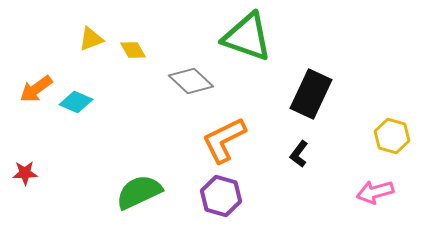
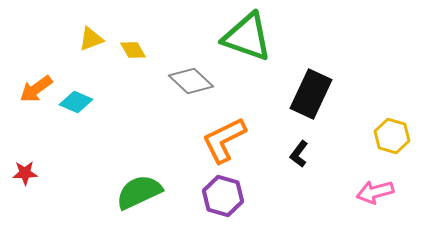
purple hexagon: moved 2 px right
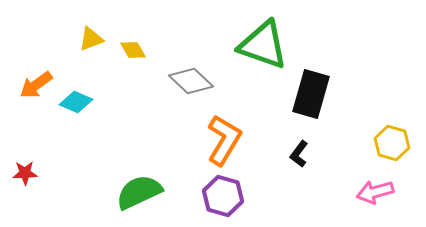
green triangle: moved 16 px right, 8 px down
orange arrow: moved 4 px up
black rectangle: rotated 9 degrees counterclockwise
yellow hexagon: moved 7 px down
orange L-shape: rotated 147 degrees clockwise
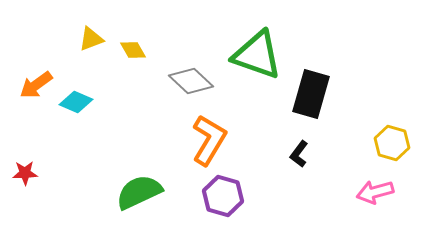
green triangle: moved 6 px left, 10 px down
orange L-shape: moved 15 px left
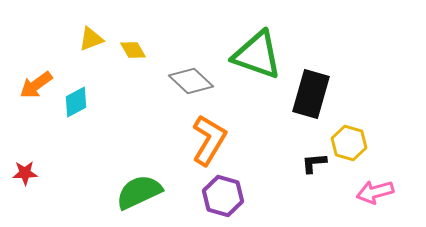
cyan diamond: rotated 52 degrees counterclockwise
yellow hexagon: moved 43 px left
black L-shape: moved 15 px right, 9 px down; rotated 48 degrees clockwise
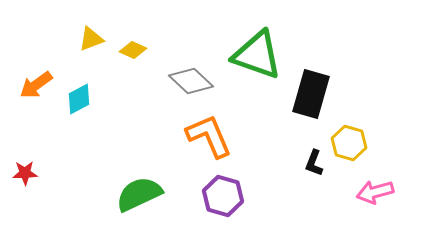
yellow diamond: rotated 36 degrees counterclockwise
cyan diamond: moved 3 px right, 3 px up
orange L-shape: moved 4 px up; rotated 54 degrees counterclockwise
black L-shape: rotated 64 degrees counterclockwise
green semicircle: moved 2 px down
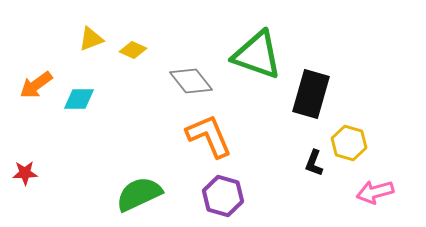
gray diamond: rotated 9 degrees clockwise
cyan diamond: rotated 28 degrees clockwise
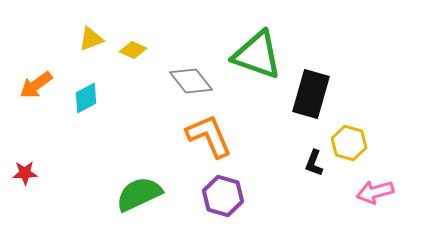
cyan diamond: moved 7 px right, 1 px up; rotated 28 degrees counterclockwise
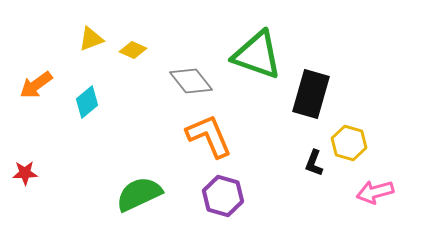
cyan diamond: moved 1 px right, 4 px down; rotated 12 degrees counterclockwise
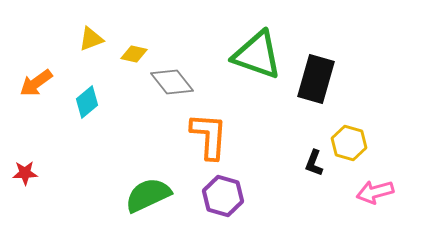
yellow diamond: moved 1 px right, 4 px down; rotated 12 degrees counterclockwise
gray diamond: moved 19 px left, 1 px down
orange arrow: moved 2 px up
black rectangle: moved 5 px right, 15 px up
orange L-shape: rotated 27 degrees clockwise
green semicircle: moved 9 px right, 1 px down
